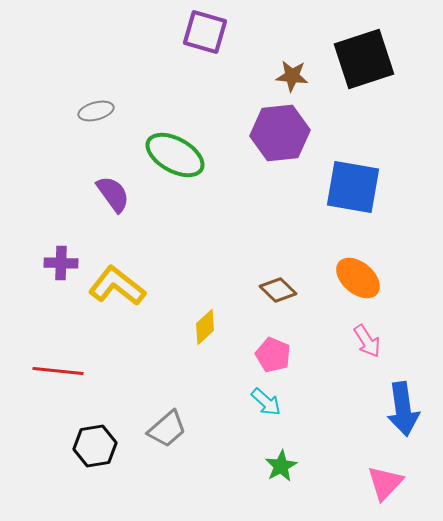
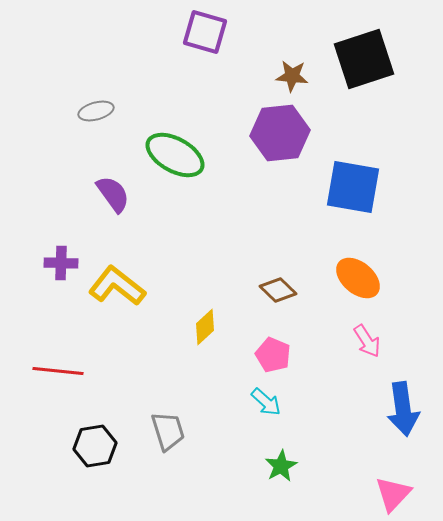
gray trapezoid: moved 1 px right, 2 px down; rotated 66 degrees counterclockwise
pink triangle: moved 8 px right, 11 px down
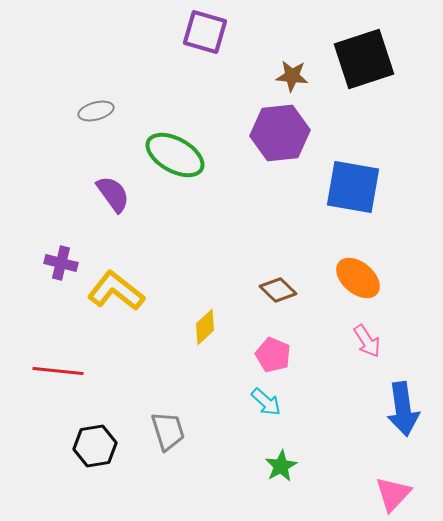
purple cross: rotated 12 degrees clockwise
yellow L-shape: moved 1 px left, 5 px down
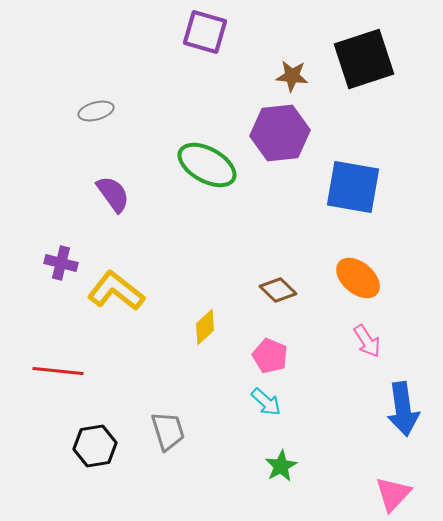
green ellipse: moved 32 px right, 10 px down
pink pentagon: moved 3 px left, 1 px down
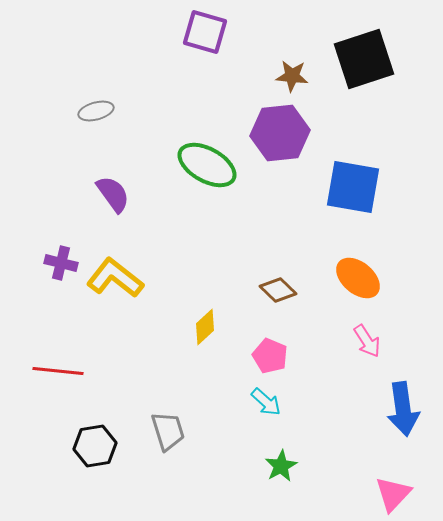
yellow L-shape: moved 1 px left, 13 px up
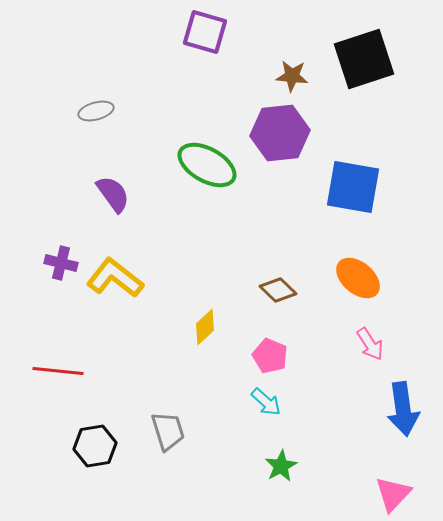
pink arrow: moved 3 px right, 3 px down
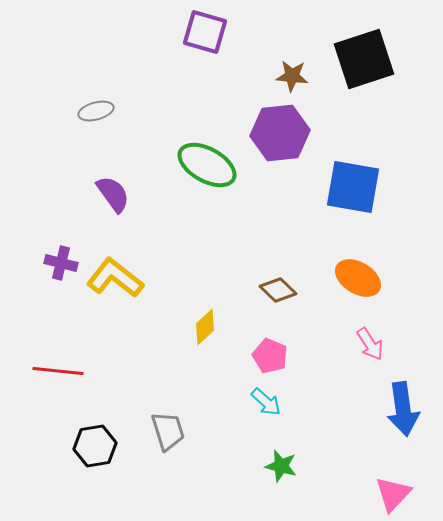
orange ellipse: rotated 9 degrees counterclockwise
green star: rotated 28 degrees counterclockwise
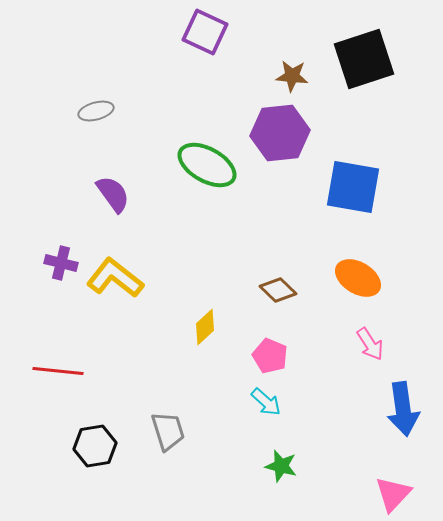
purple square: rotated 9 degrees clockwise
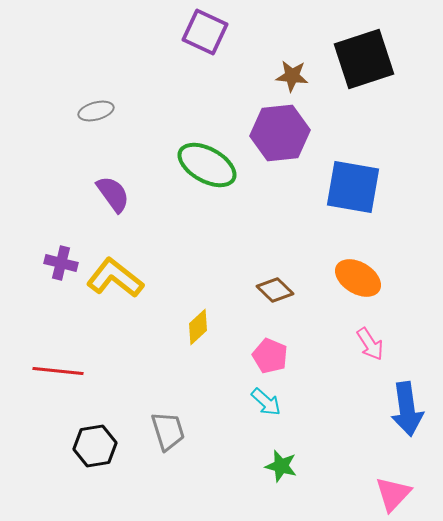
brown diamond: moved 3 px left
yellow diamond: moved 7 px left
blue arrow: moved 4 px right
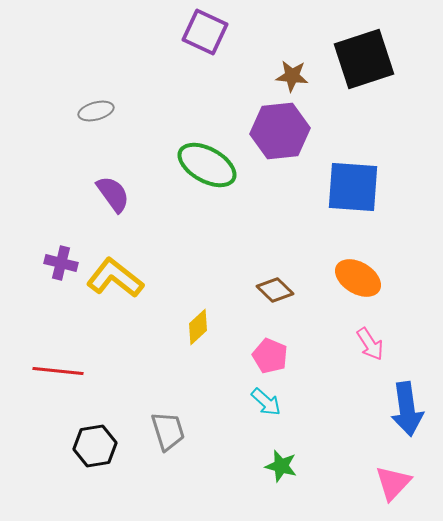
purple hexagon: moved 2 px up
blue square: rotated 6 degrees counterclockwise
pink triangle: moved 11 px up
